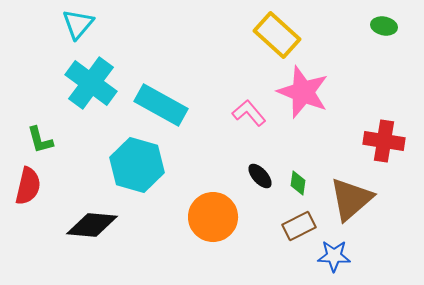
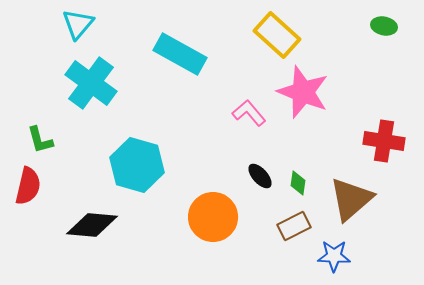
cyan rectangle: moved 19 px right, 51 px up
brown rectangle: moved 5 px left
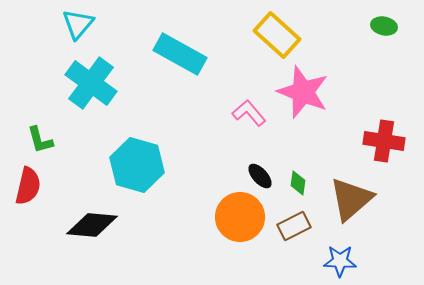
orange circle: moved 27 px right
blue star: moved 6 px right, 5 px down
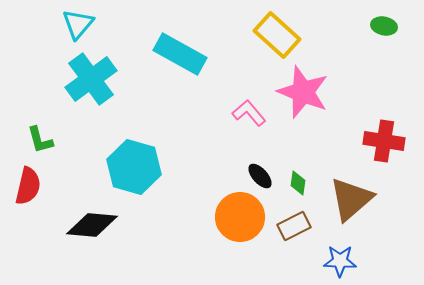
cyan cross: moved 4 px up; rotated 18 degrees clockwise
cyan hexagon: moved 3 px left, 2 px down
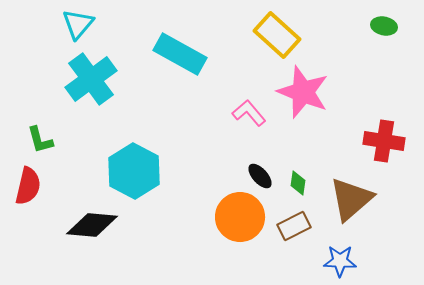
cyan hexagon: moved 4 px down; rotated 12 degrees clockwise
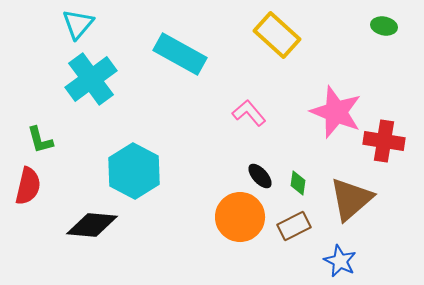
pink star: moved 33 px right, 20 px down
blue star: rotated 24 degrees clockwise
